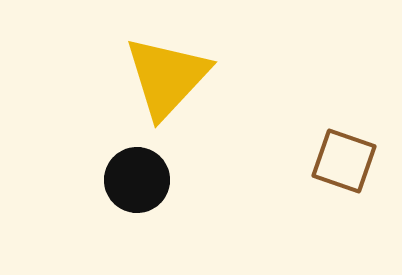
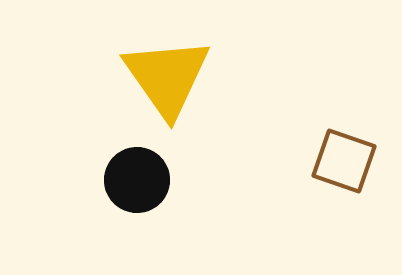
yellow triangle: rotated 18 degrees counterclockwise
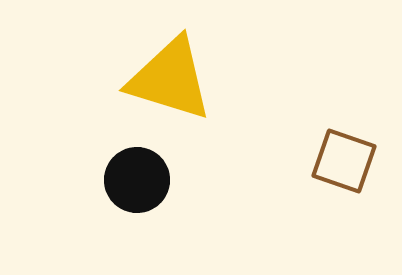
yellow triangle: moved 3 px right, 2 px down; rotated 38 degrees counterclockwise
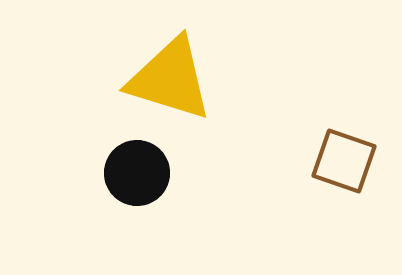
black circle: moved 7 px up
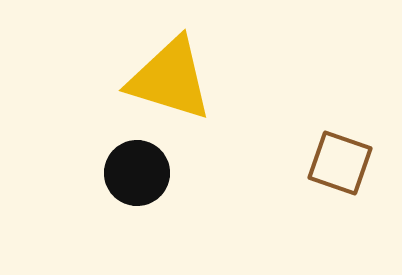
brown square: moved 4 px left, 2 px down
